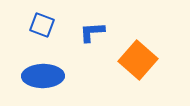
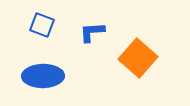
orange square: moved 2 px up
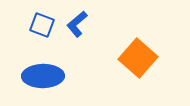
blue L-shape: moved 15 px left, 8 px up; rotated 36 degrees counterclockwise
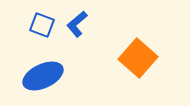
blue ellipse: rotated 24 degrees counterclockwise
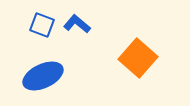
blue L-shape: rotated 80 degrees clockwise
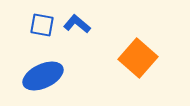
blue square: rotated 10 degrees counterclockwise
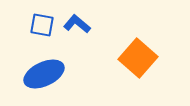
blue ellipse: moved 1 px right, 2 px up
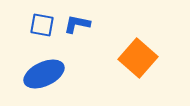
blue L-shape: rotated 28 degrees counterclockwise
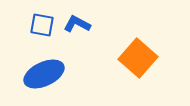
blue L-shape: rotated 16 degrees clockwise
